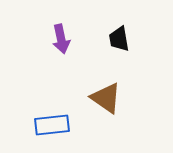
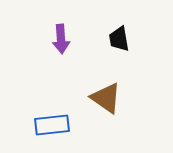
purple arrow: rotated 8 degrees clockwise
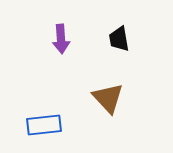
brown triangle: moved 2 px right; rotated 12 degrees clockwise
blue rectangle: moved 8 px left
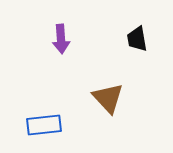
black trapezoid: moved 18 px right
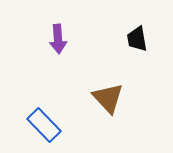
purple arrow: moved 3 px left
blue rectangle: rotated 52 degrees clockwise
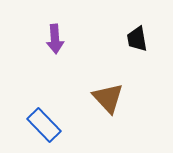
purple arrow: moved 3 px left
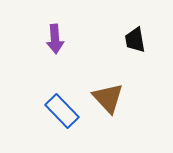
black trapezoid: moved 2 px left, 1 px down
blue rectangle: moved 18 px right, 14 px up
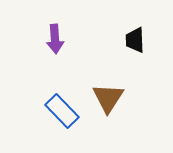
black trapezoid: rotated 8 degrees clockwise
brown triangle: rotated 16 degrees clockwise
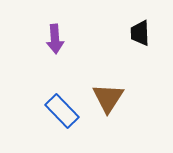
black trapezoid: moved 5 px right, 7 px up
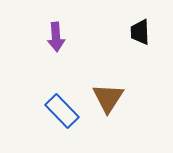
black trapezoid: moved 1 px up
purple arrow: moved 1 px right, 2 px up
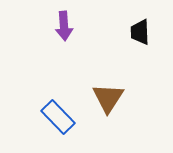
purple arrow: moved 8 px right, 11 px up
blue rectangle: moved 4 px left, 6 px down
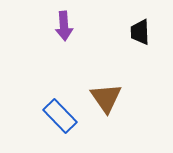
brown triangle: moved 2 px left; rotated 8 degrees counterclockwise
blue rectangle: moved 2 px right, 1 px up
